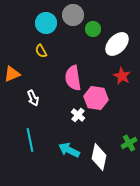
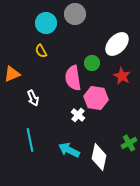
gray circle: moved 2 px right, 1 px up
green circle: moved 1 px left, 34 px down
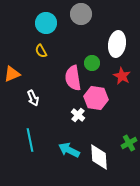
gray circle: moved 6 px right
white ellipse: rotated 35 degrees counterclockwise
white diamond: rotated 16 degrees counterclockwise
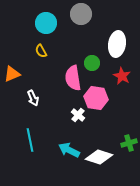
green cross: rotated 14 degrees clockwise
white diamond: rotated 68 degrees counterclockwise
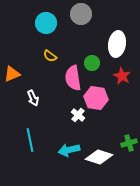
yellow semicircle: moved 9 px right, 5 px down; rotated 24 degrees counterclockwise
cyan arrow: rotated 40 degrees counterclockwise
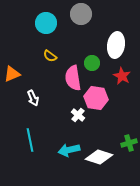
white ellipse: moved 1 px left, 1 px down
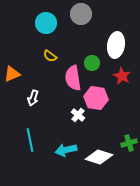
white arrow: rotated 42 degrees clockwise
cyan arrow: moved 3 px left
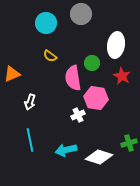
white arrow: moved 3 px left, 4 px down
white cross: rotated 24 degrees clockwise
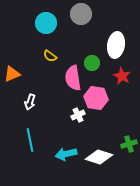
green cross: moved 1 px down
cyan arrow: moved 4 px down
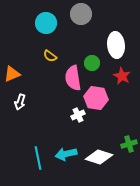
white ellipse: rotated 15 degrees counterclockwise
white arrow: moved 10 px left
cyan line: moved 8 px right, 18 px down
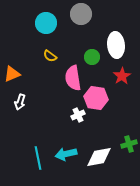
green circle: moved 6 px up
red star: rotated 12 degrees clockwise
white diamond: rotated 28 degrees counterclockwise
